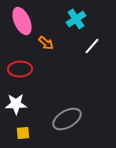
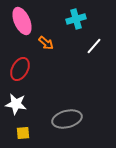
cyan cross: rotated 18 degrees clockwise
white line: moved 2 px right
red ellipse: rotated 60 degrees counterclockwise
white star: rotated 10 degrees clockwise
gray ellipse: rotated 16 degrees clockwise
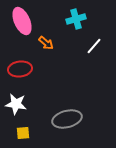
red ellipse: rotated 55 degrees clockwise
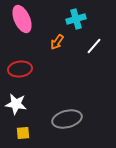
pink ellipse: moved 2 px up
orange arrow: moved 11 px right, 1 px up; rotated 84 degrees clockwise
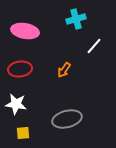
pink ellipse: moved 3 px right, 12 px down; rotated 56 degrees counterclockwise
orange arrow: moved 7 px right, 28 px down
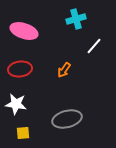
pink ellipse: moved 1 px left; rotated 8 degrees clockwise
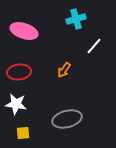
red ellipse: moved 1 px left, 3 px down
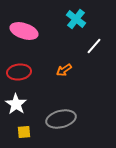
cyan cross: rotated 36 degrees counterclockwise
orange arrow: rotated 21 degrees clockwise
white star: rotated 25 degrees clockwise
gray ellipse: moved 6 px left
yellow square: moved 1 px right, 1 px up
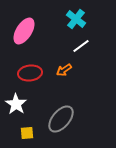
pink ellipse: rotated 76 degrees counterclockwise
white line: moved 13 px left; rotated 12 degrees clockwise
red ellipse: moved 11 px right, 1 px down
gray ellipse: rotated 36 degrees counterclockwise
yellow square: moved 3 px right, 1 px down
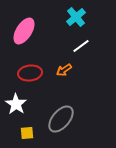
cyan cross: moved 2 px up; rotated 12 degrees clockwise
